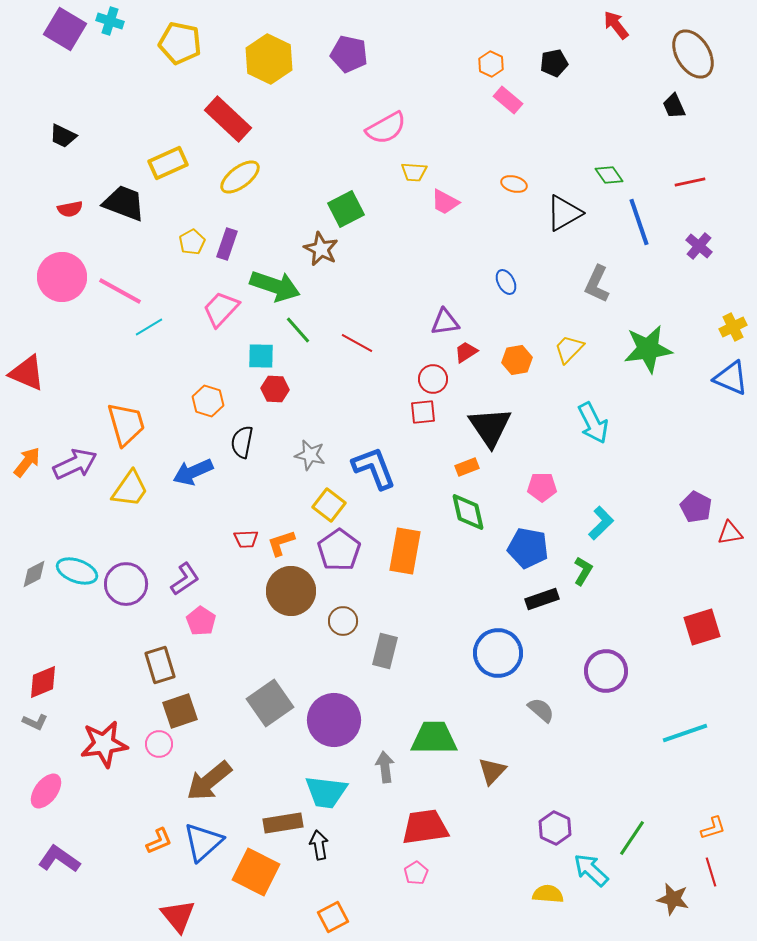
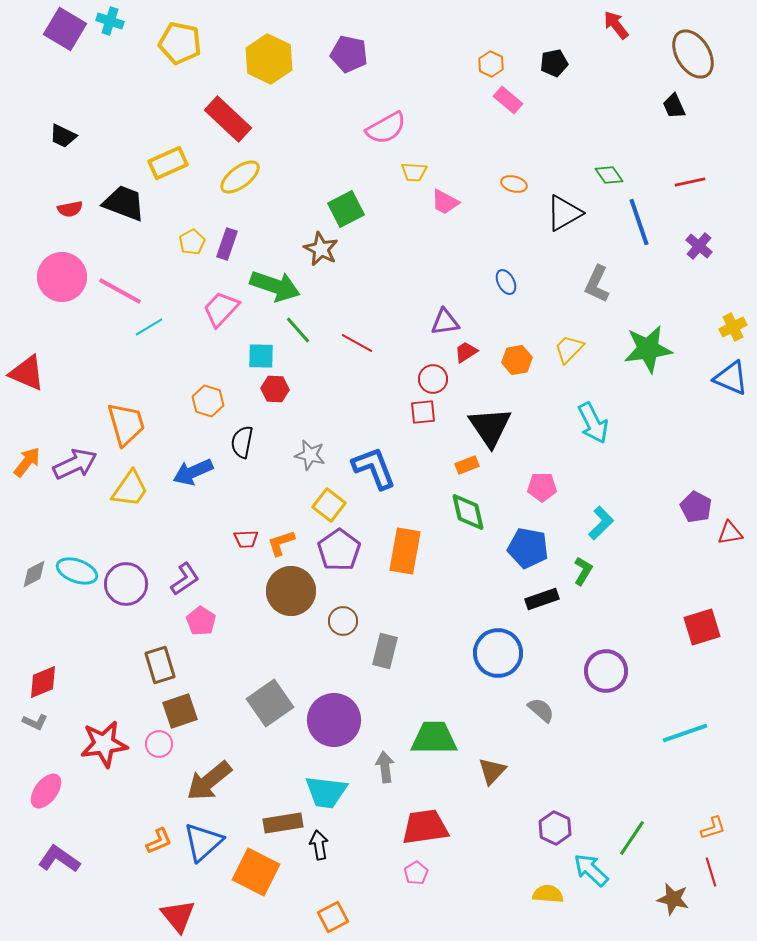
orange rectangle at (467, 467): moved 2 px up
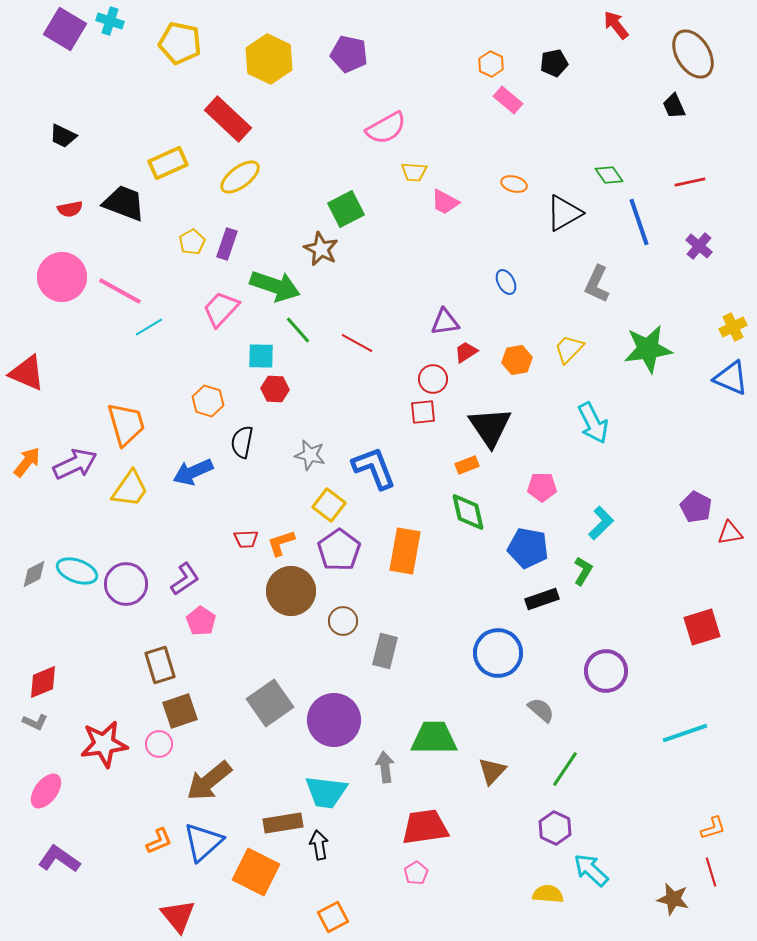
green line at (632, 838): moved 67 px left, 69 px up
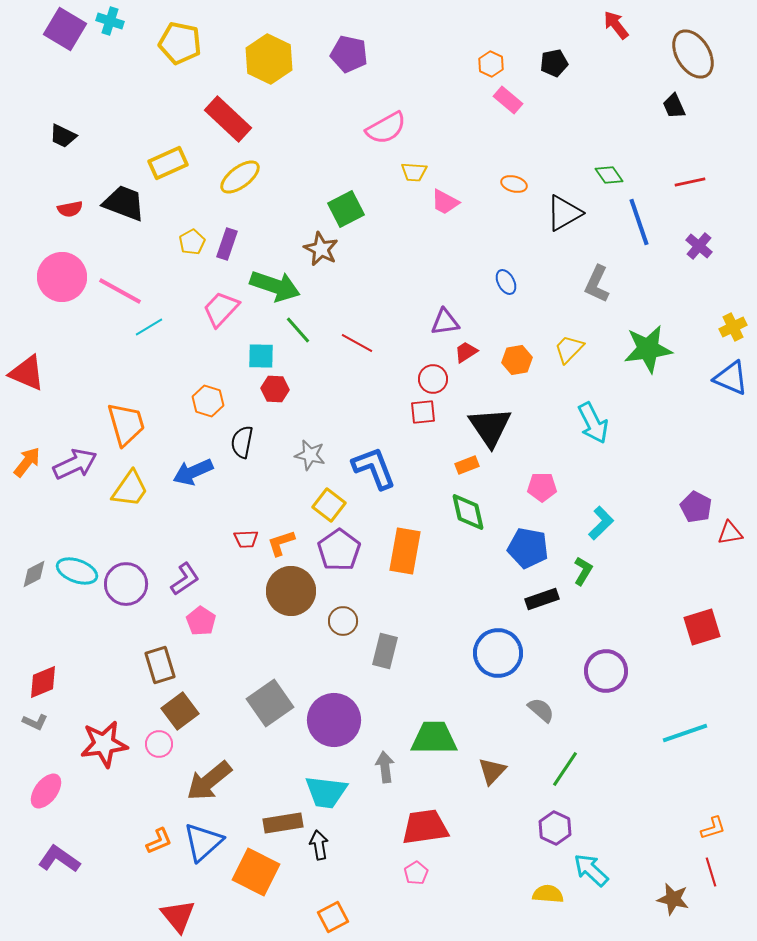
brown square at (180, 711): rotated 18 degrees counterclockwise
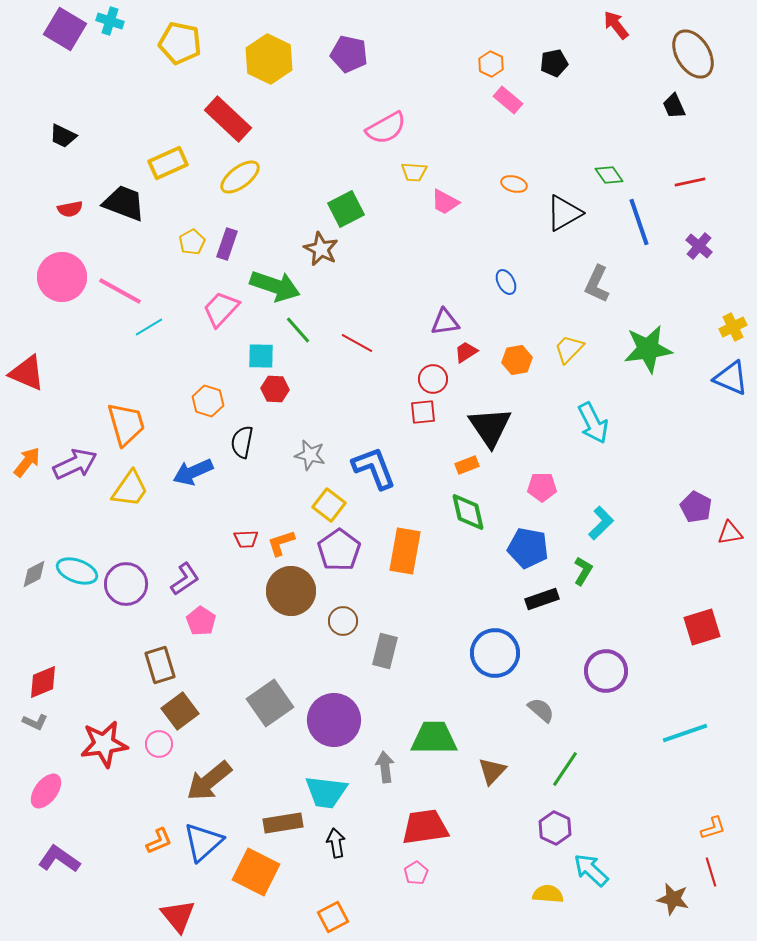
blue circle at (498, 653): moved 3 px left
black arrow at (319, 845): moved 17 px right, 2 px up
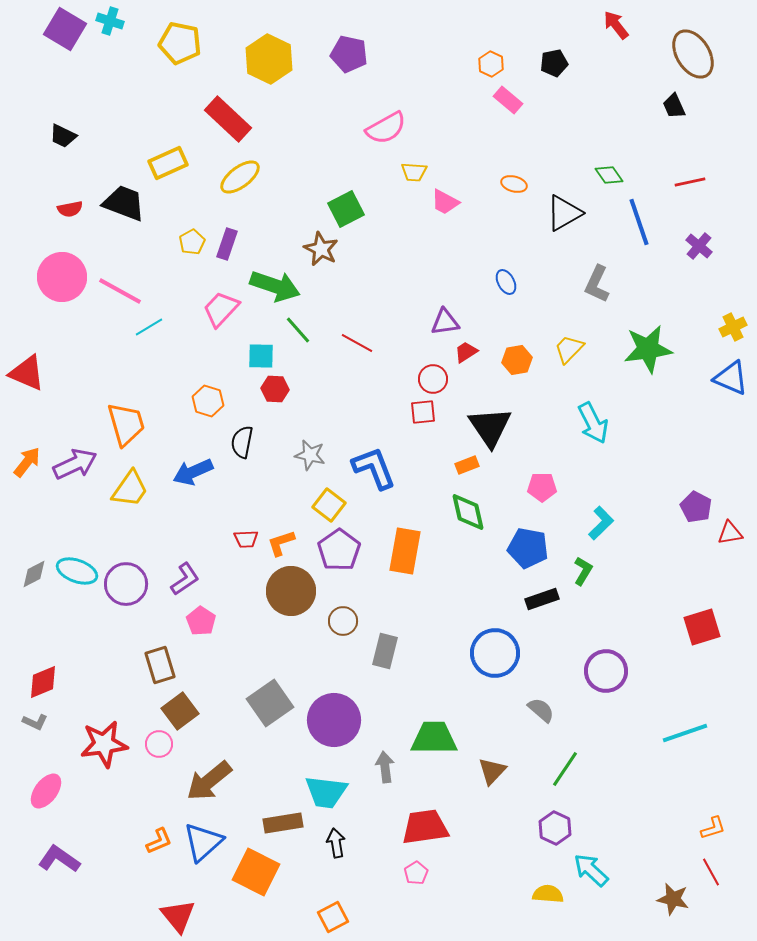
red line at (711, 872): rotated 12 degrees counterclockwise
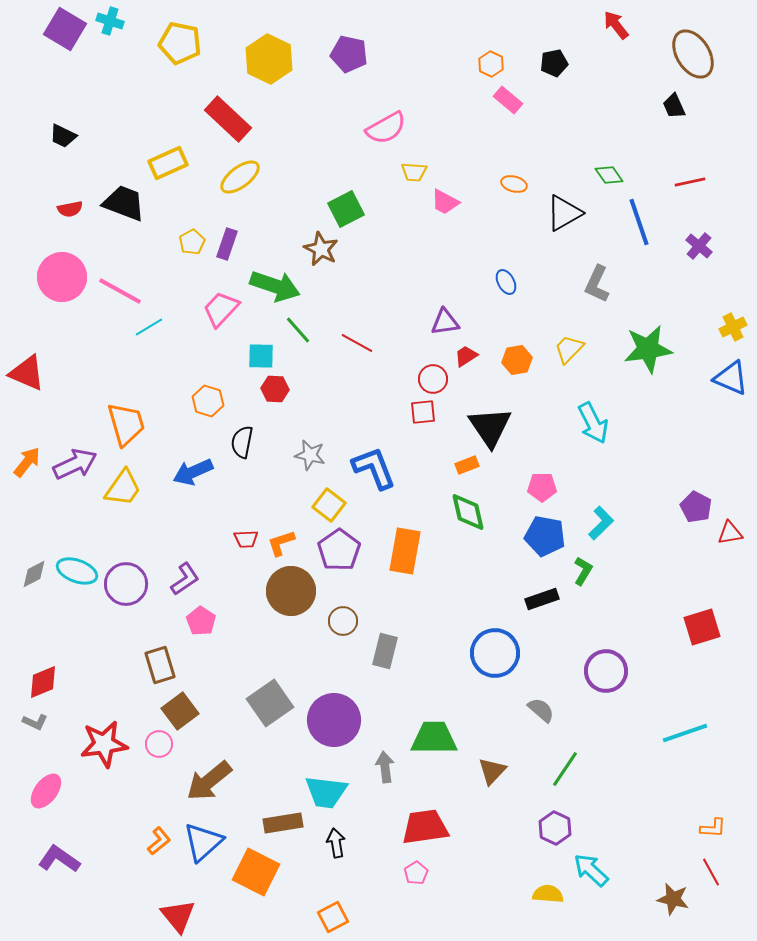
red trapezoid at (466, 352): moved 4 px down
yellow trapezoid at (130, 489): moved 7 px left, 1 px up
blue pentagon at (528, 548): moved 17 px right, 12 px up
orange L-shape at (713, 828): rotated 20 degrees clockwise
orange L-shape at (159, 841): rotated 16 degrees counterclockwise
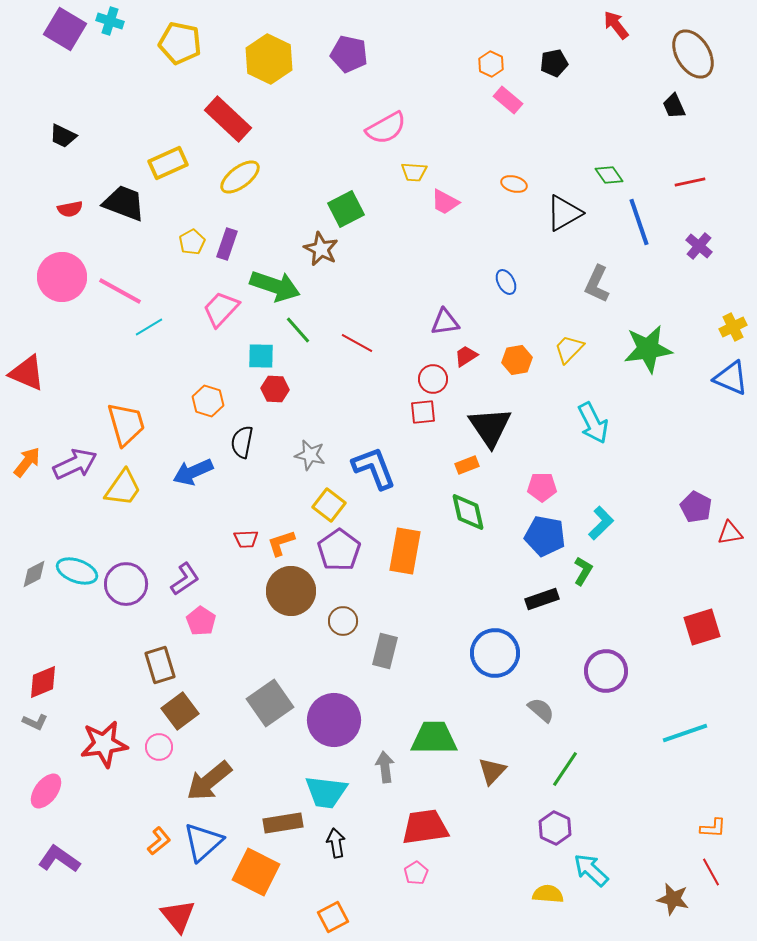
pink circle at (159, 744): moved 3 px down
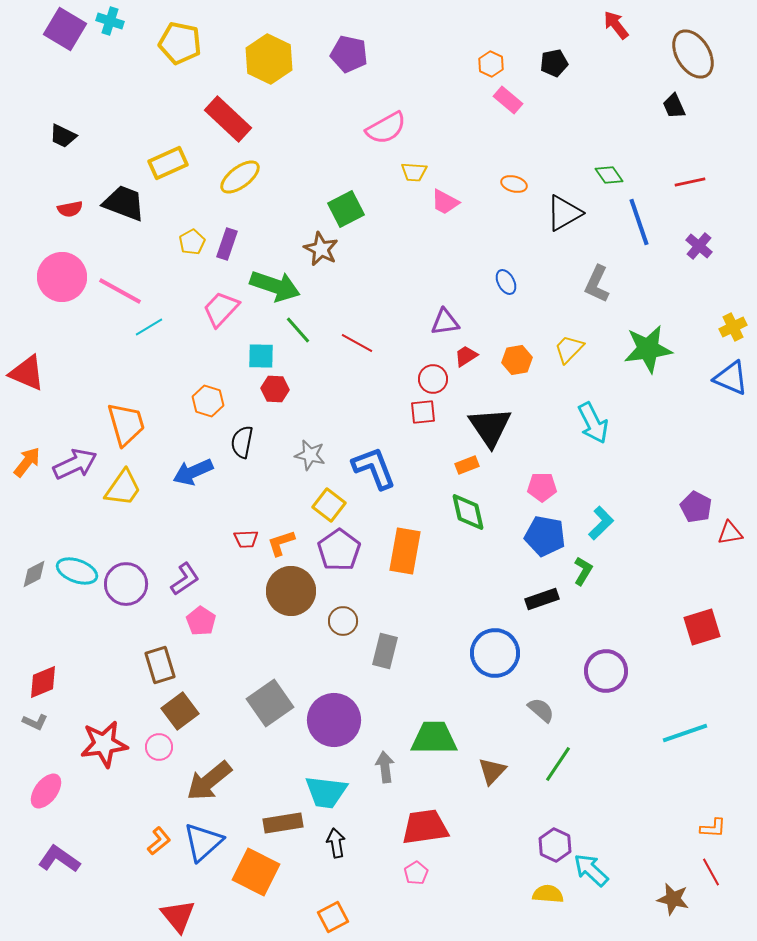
green line at (565, 769): moved 7 px left, 5 px up
purple hexagon at (555, 828): moved 17 px down
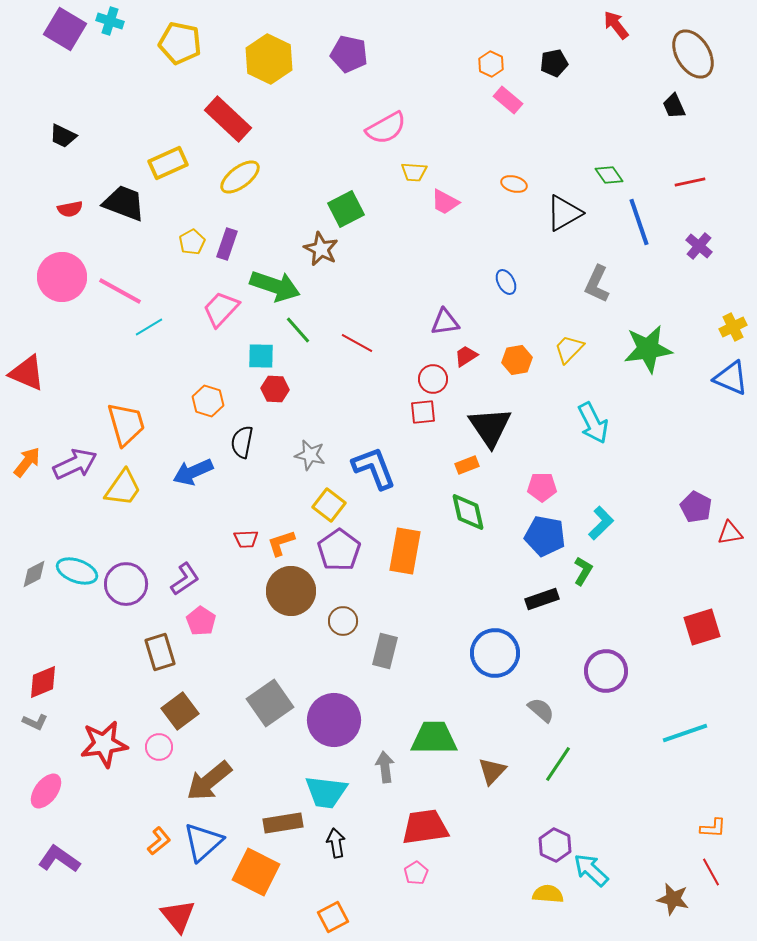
brown rectangle at (160, 665): moved 13 px up
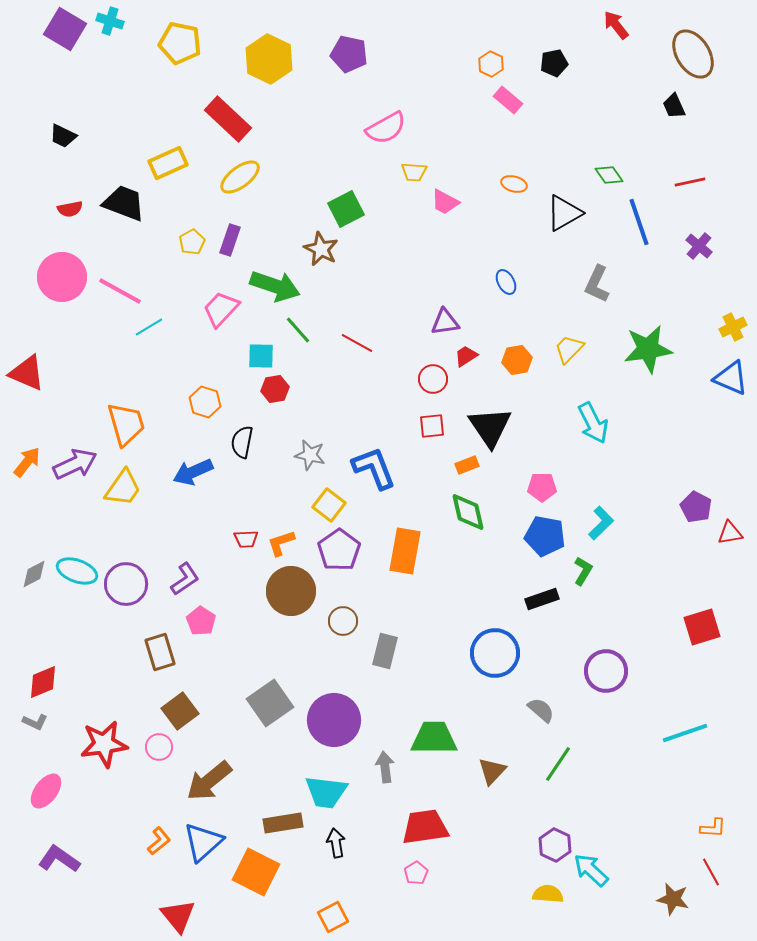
purple rectangle at (227, 244): moved 3 px right, 4 px up
red hexagon at (275, 389): rotated 12 degrees counterclockwise
orange hexagon at (208, 401): moved 3 px left, 1 px down
red square at (423, 412): moved 9 px right, 14 px down
